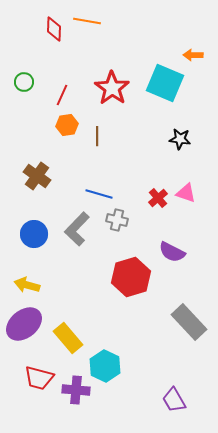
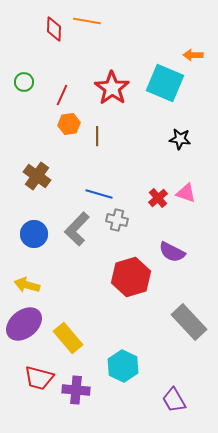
orange hexagon: moved 2 px right, 1 px up
cyan hexagon: moved 18 px right
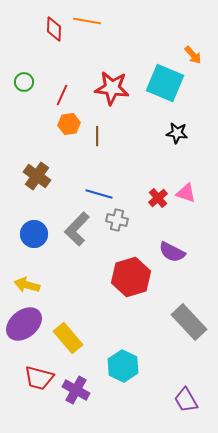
orange arrow: rotated 132 degrees counterclockwise
red star: rotated 28 degrees counterclockwise
black star: moved 3 px left, 6 px up
purple cross: rotated 24 degrees clockwise
purple trapezoid: moved 12 px right
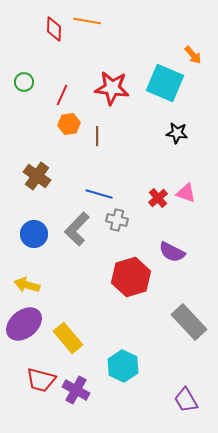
red trapezoid: moved 2 px right, 2 px down
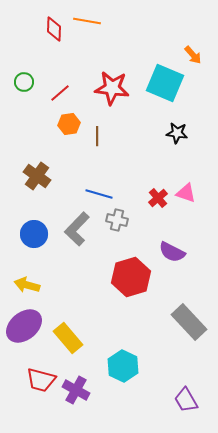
red line: moved 2 px left, 2 px up; rotated 25 degrees clockwise
purple ellipse: moved 2 px down
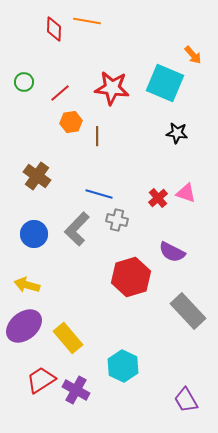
orange hexagon: moved 2 px right, 2 px up
gray rectangle: moved 1 px left, 11 px up
red trapezoid: rotated 132 degrees clockwise
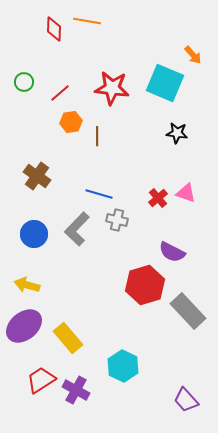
red hexagon: moved 14 px right, 8 px down
purple trapezoid: rotated 12 degrees counterclockwise
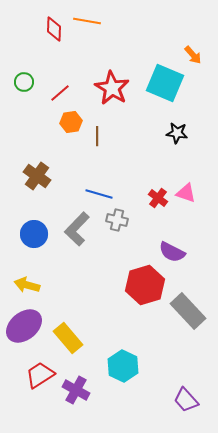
red star: rotated 24 degrees clockwise
red cross: rotated 12 degrees counterclockwise
red trapezoid: moved 1 px left, 5 px up
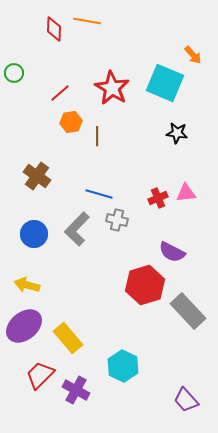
green circle: moved 10 px left, 9 px up
pink triangle: rotated 25 degrees counterclockwise
red cross: rotated 30 degrees clockwise
red trapezoid: rotated 12 degrees counterclockwise
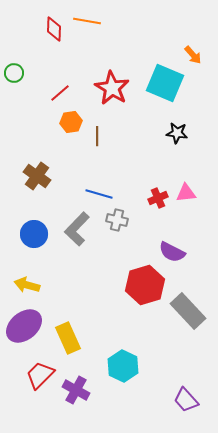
yellow rectangle: rotated 16 degrees clockwise
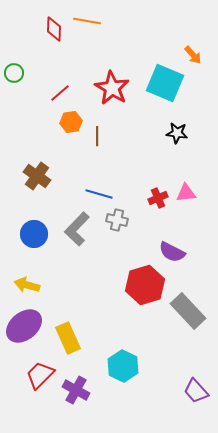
purple trapezoid: moved 10 px right, 9 px up
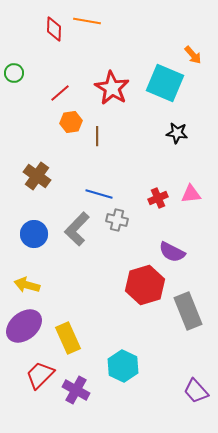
pink triangle: moved 5 px right, 1 px down
gray rectangle: rotated 21 degrees clockwise
